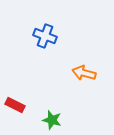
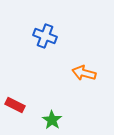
green star: rotated 18 degrees clockwise
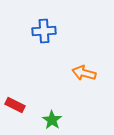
blue cross: moved 1 px left, 5 px up; rotated 25 degrees counterclockwise
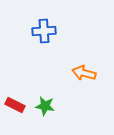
green star: moved 7 px left, 14 px up; rotated 24 degrees counterclockwise
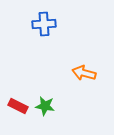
blue cross: moved 7 px up
red rectangle: moved 3 px right, 1 px down
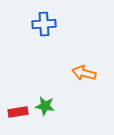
red rectangle: moved 6 px down; rotated 36 degrees counterclockwise
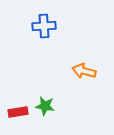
blue cross: moved 2 px down
orange arrow: moved 2 px up
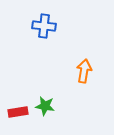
blue cross: rotated 10 degrees clockwise
orange arrow: rotated 85 degrees clockwise
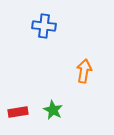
green star: moved 8 px right, 4 px down; rotated 18 degrees clockwise
